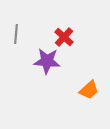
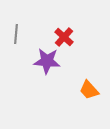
orange trapezoid: rotated 90 degrees clockwise
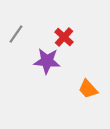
gray line: rotated 30 degrees clockwise
orange trapezoid: moved 1 px left, 1 px up
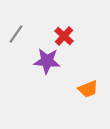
red cross: moved 1 px up
orange trapezoid: rotated 70 degrees counterclockwise
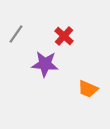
purple star: moved 2 px left, 3 px down
orange trapezoid: rotated 45 degrees clockwise
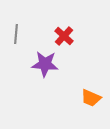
gray line: rotated 30 degrees counterclockwise
orange trapezoid: moved 3 px right, 9 px down
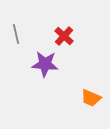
gray line: rotated 18 degrees counterclockwise
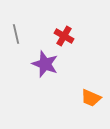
red cross: rotated 12 degrees counterclockwise
purple star: rotated 16 degrees clockwise
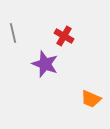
gray line: moved 3 px left, 1 px up
orange trapezoid: moved 1 px down
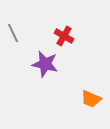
gray line: rotated 12 degrees counterclockwise
purple star: rotated 8 degrees counterclockwise
